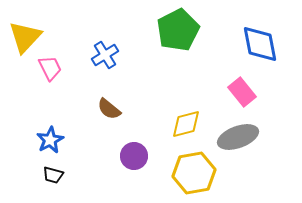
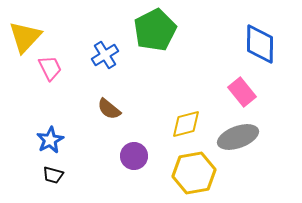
green pentagon: moved 23 px left
blue diamond: rotated 12 degrees clockwise
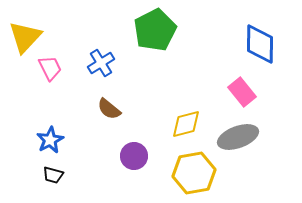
blue cross: moved 4 px left, 8 px down
